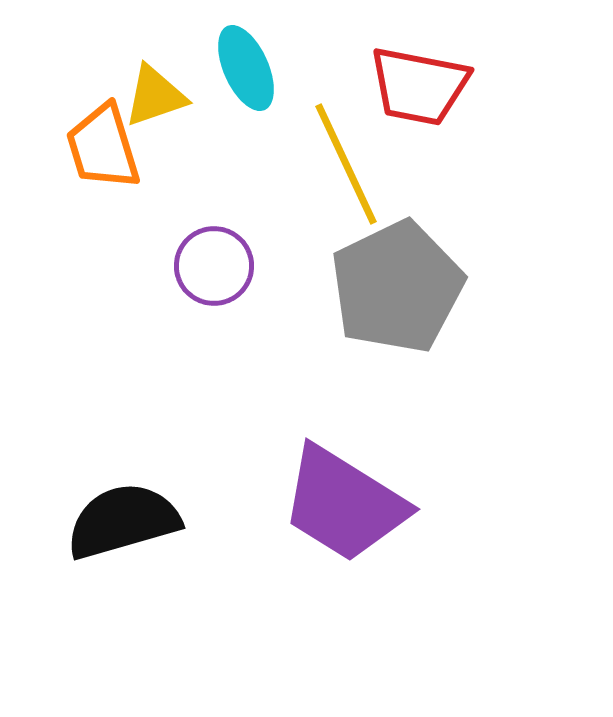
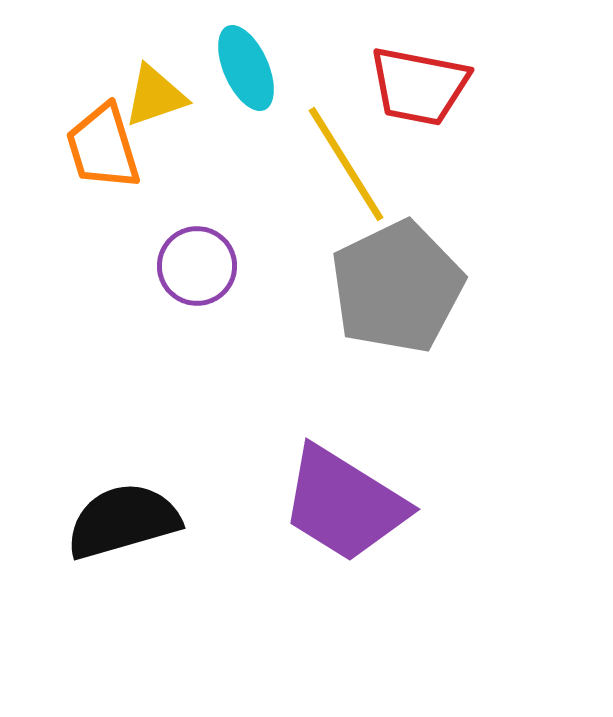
yellow line: rotated 7 degrees counterclockwise
purple circle: moved 17 px left
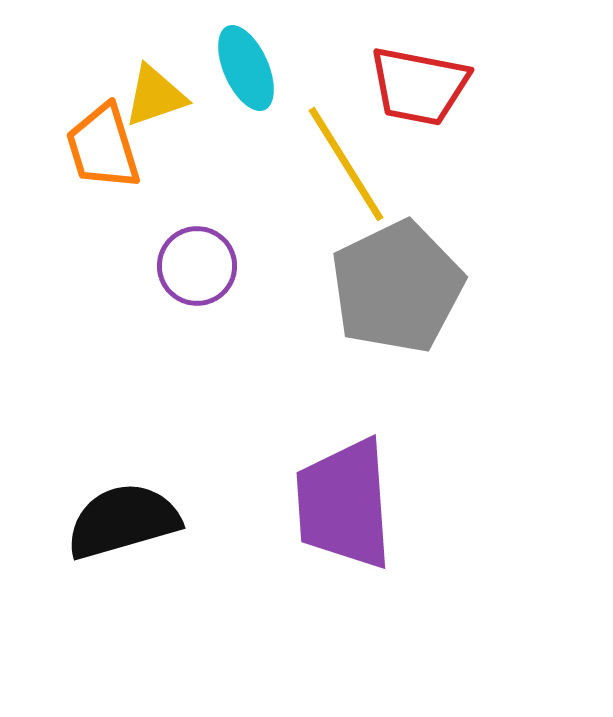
purple trapezoid: rotated 54 degrees clockwise
